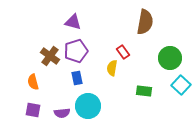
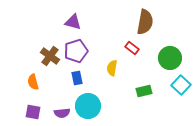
red rectangle: moved 9 px right, 4 px up; rotated 16 degrees counterclockwise
green rectangle: rotated 21 degrees counterclockwise
purple square: moved 2 px down
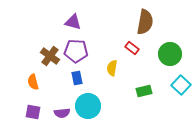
purple pentagon: rotated 20 degrees clockwise
green circle: moved 4 px up
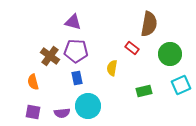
brown semicircle: moved 4 px right, 2 px down
cyan square: rotated 24 degrees clockwise
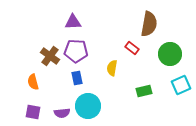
purple triangle: rotated 18 degrees counterclockwise
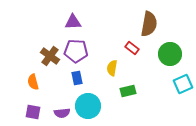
cyan square: moved 2 px right, 1 px up
green rectangle: moved 16 px left
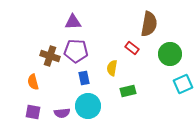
brown cross: rotated 18 degrees counterclockwise
blue rectangle: moved 7 px right
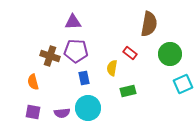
red rectangle: moved 2 px left, 5 px down
cyan circle: moved 2 px down
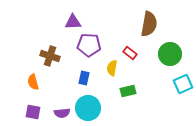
purple pentagon: moved 13 px right, 6 px up
blue rectangle: rotated 24 degrees clockwise
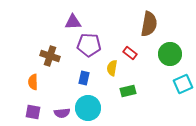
orange semicircle: rotated 14 degrees clockwise
